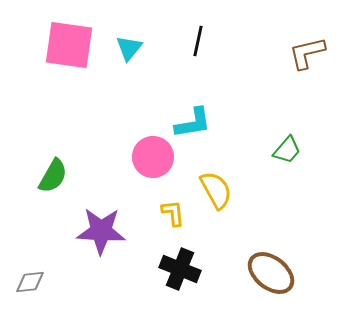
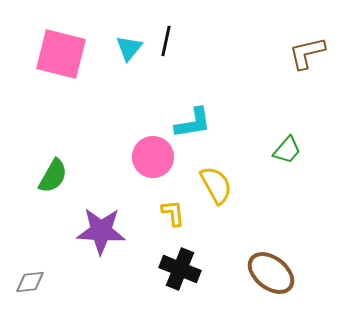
black line: moved 32 px left
pink square: moved 8 px left, 9 px down; rotated 6 degrees clockwise
yellow semicircle: moved 5 px up
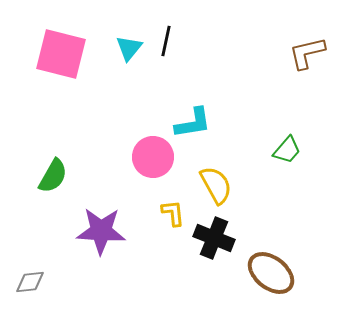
black cross: moved 34 px right, 31 px up
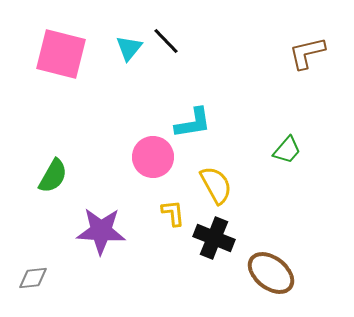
black line: rotated 56 degrees counterclockwise
gray diamond: moved 3 px right, 4 px up
